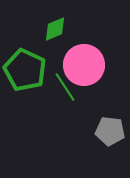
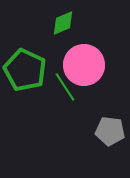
green diamond: moved 8 px right, 6 px up
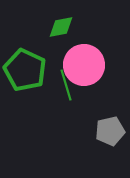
green diamond: moved 2 px left, 4 px down; rotated 12 degrees clockwise
green line: moved 1 px right, 2 px up; rotated 16 degrees clockwise
gray pentagon: rotated 20 degrees counterclockwise
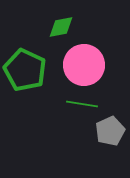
green line: moved 16 px right, 19 px down; rotated 64 degrees counterclockwise
gray pentagon: rotated 12 degrees counterclockwise
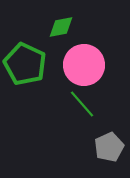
green pentagon: moved 6 px up
green line: rotated 40 degrees clockwise
gray pentagon: moved 1 px left, 16 px down
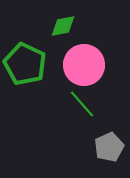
green diamond: moved 2 px right, 1 px up
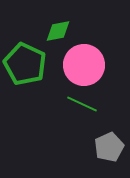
green diamond: moved 5 px left, 5 px down
green line: rotated 24 degrees counterclockwise
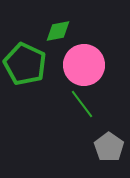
green line: rotated 28 degrees clockwise
gray pentagon: rotated 12 degrees counterclockwise
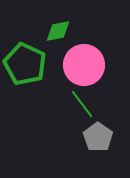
gray pentagon: moved 11 px left, 10 px up
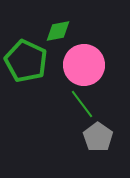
green pentagon: moved 1 px right, 3 px up
